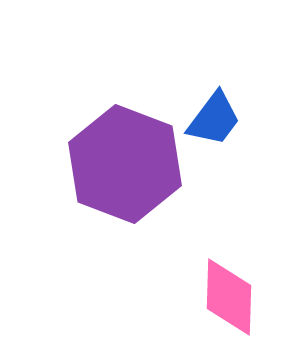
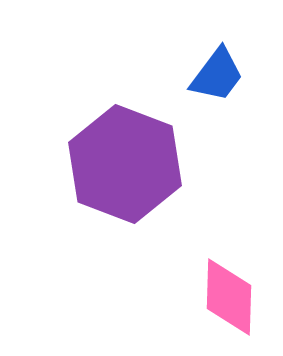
blue trapezoid: moved 3 px right, 44 px up
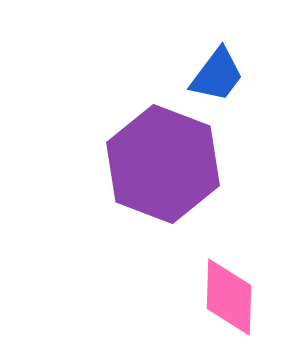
purple hexagon: moved 38 px right
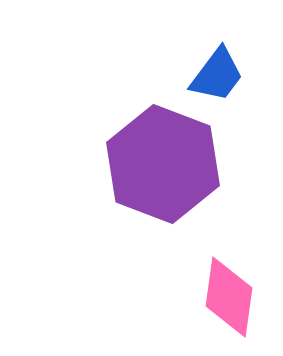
pink diamond: rotated 6 degrees clockwise
